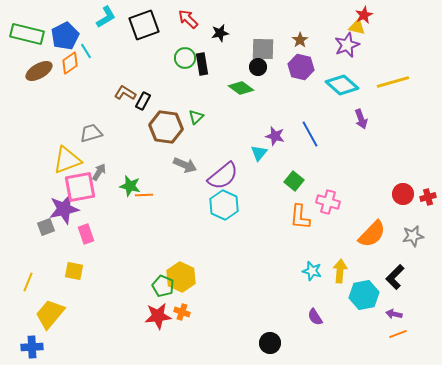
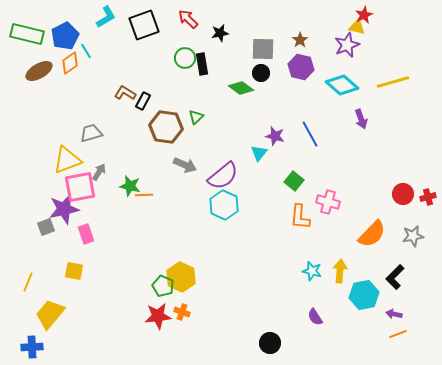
black circle at (258, 67): moved 3 px right, 6 px down
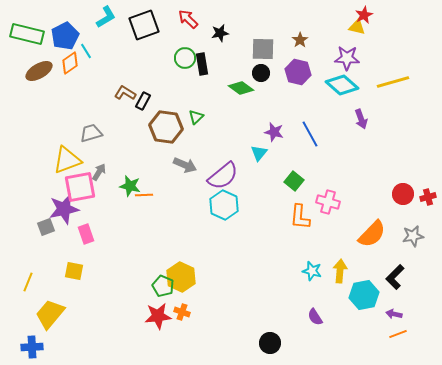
purple star at (347, 45): moved 13 px down; rotated 25 degrees clockwise
purple hexagon at (301, 67): moved 3 px left, 5 px down
purple star at (275, 136): moved 1 px left, 4 px up
